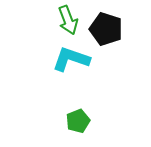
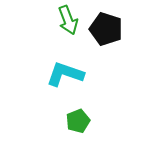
cyan L-shape: moved 6 px left, 15 px down
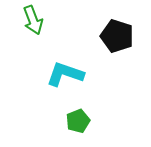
green arrow: moved 35 px left
black pentagon: moved 11 px right, 7 px down
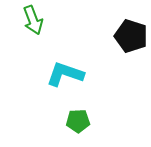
black pentagon: moved 14 px right
green pentagon: rotated 20 degrees clockwise
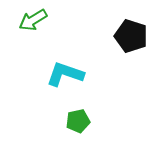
green arrow: rotated 80 degrees clockwise
green pentagon: rotated 10 degrees counterclockwise
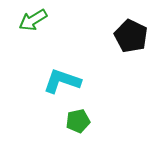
black pentagon: rotated 8 degrees clockwise
cyan L-shape: moved 3 px left, 7 px down
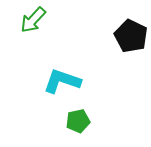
green arrow: rotated 16 degrees counterclockwise
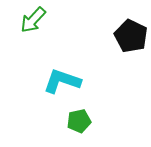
green pentagon: moved 1 px right
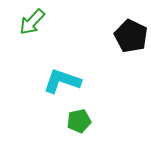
green arrow: moved 1 px left, 2 px down
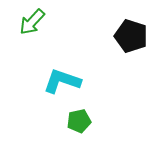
black pentagon: rotated 8 degrees counterclockwise
